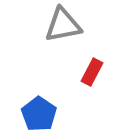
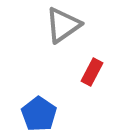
gray triangle: rotated 24 degrees counterclockwise
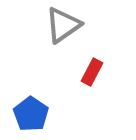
blue pentagon: moved 8 px left
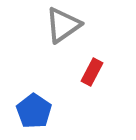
blue pentagon: moved 3 px right, 3 px up
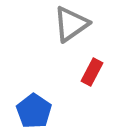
gray triangle: moved 8 px right, 1 px up
